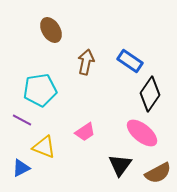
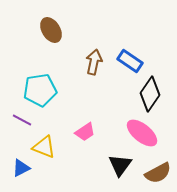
brown arrow: moved 8 px right
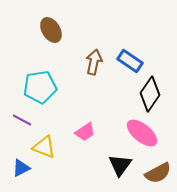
cyan pentagon: moved 3 px up
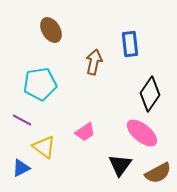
blue rectangle: moved 17 px up; rotated 50 degrees clockwise
cyan pentagon: moved 3 px up
yellow triangle: rotated 15 degrees clockwise
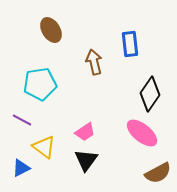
brown arrow: rotated 25 degrees counterclockwise
black triangle: moved 34 px left, 5 px up
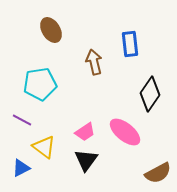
pink ellipse: moved 17 px left, 1 px up
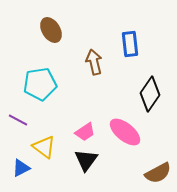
purple line: moved 4 px left
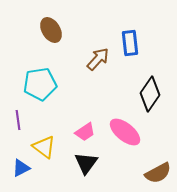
blue rectangle: moved 1 px up
brown arrow: moved 4 px right, 3 px up; rotated 55 degrees clockwise
purple line: rotated 54 degrees clockwise
black triangle: moved 3 px down
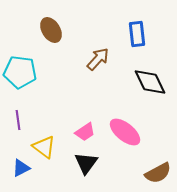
blue rectangle: moved 7 px right, 9 px up
cyan pentagon: moved 20 px left, 12 px up; rotated 16 degrees clockwise
black diamond: moved 12 px up; rotated 60 degrees counterclockwise
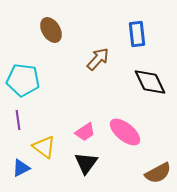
cyan pentagon: moved 3 px right, 8 px down
